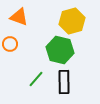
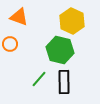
yellow hexagon: rotated 20 degrees counterclockwise
green line: moved 3 px right
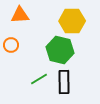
orange triangle: moved 1 px right, 2 px up; rotated 24 degrees counterclockwise
yellow hexagon: rotated 25 degrees counterclockwise
orange circle: moved 1 px right, 1 px down
green line: rotated 18 degrees clockwise
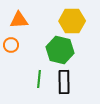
orange triangle: moved 1 px left, 5 px down
green line: rotated 54 degrees counterclockwise
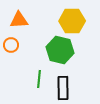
black rectangle: moved 1 px left, 6 px down
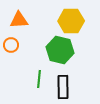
yellow hexagon: moved 1 px left
black rectangle: moved 1 px up
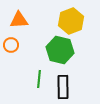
yellow hexagon: rotated 20 degrees counterclockwise
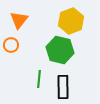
orange triangle: rotated 48 degrees counterclockwise
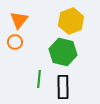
orange circle: moved 4 px right, 3 px up
green hexagon: moved 3 px right, 2 px down
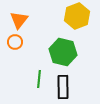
yellow hexagon: moved 6 px right, 5 px up
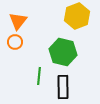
orange triangle: moved 1 px left, 1 px down
green line: moved 3 px up
